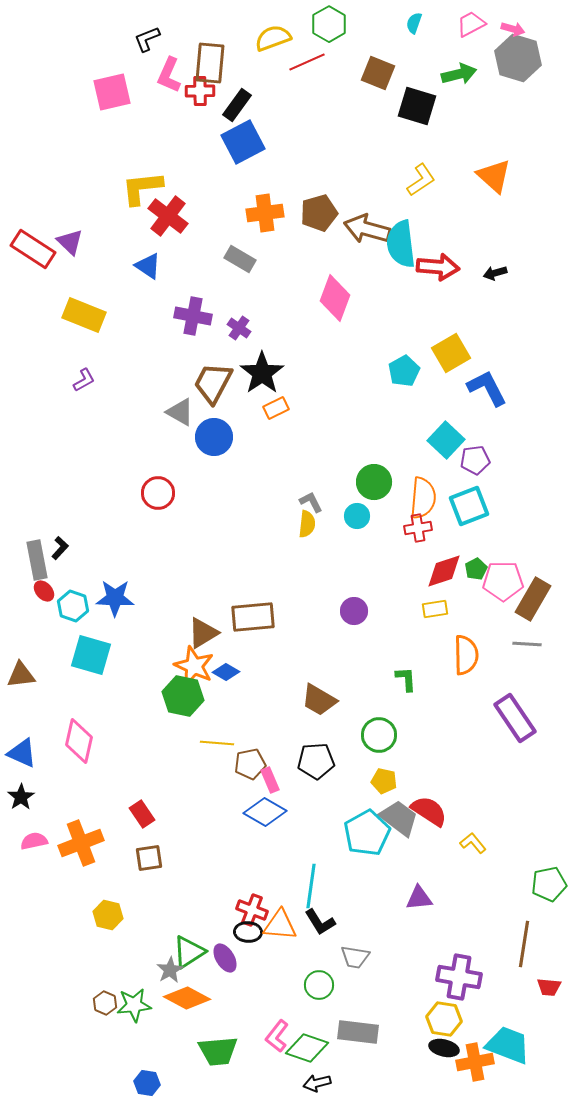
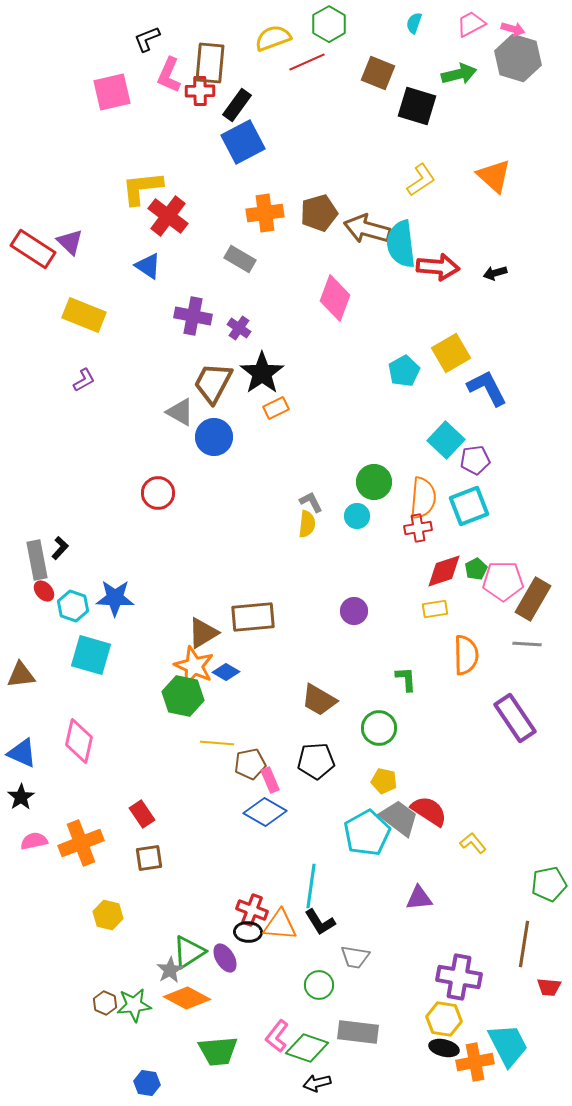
green circle at (379, 735): moved 7 px up
cyan trapezoid at (508, 1045): rotated 42 degrees clockwise
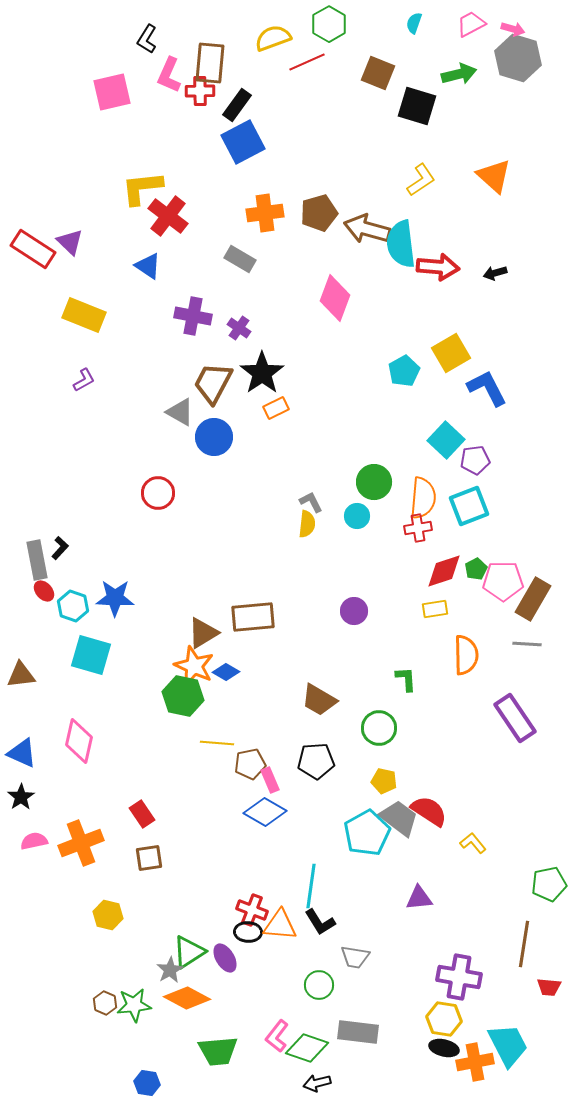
black L-shape at (147, 39): rotated 36 degrees counterclockwise
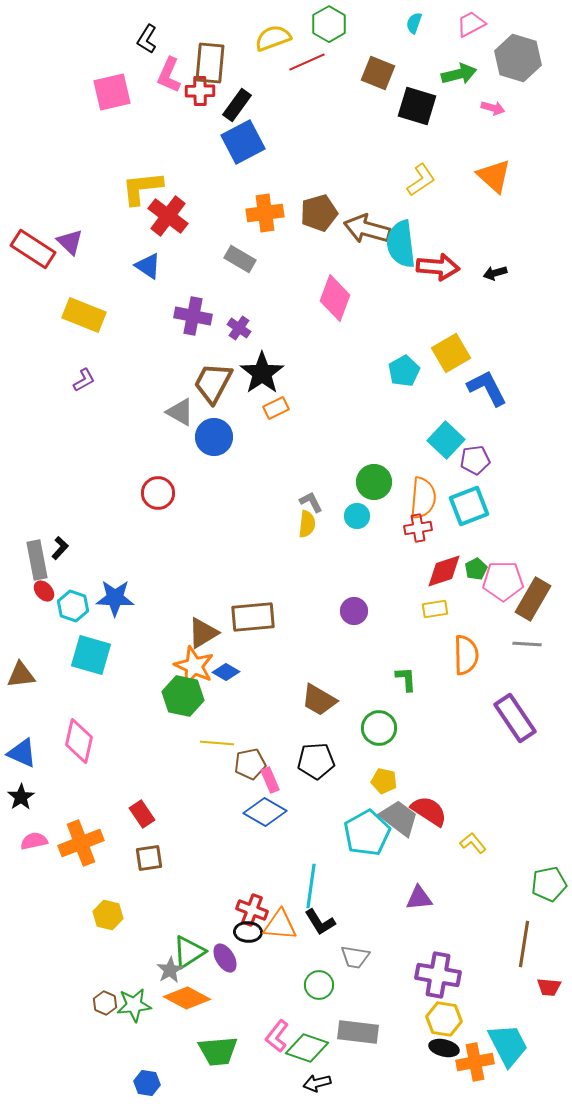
pink arrow at (513, 29): moved 20 px left, 79 px down
purple cross at (459, 977): moved 21 px left, 2 px up
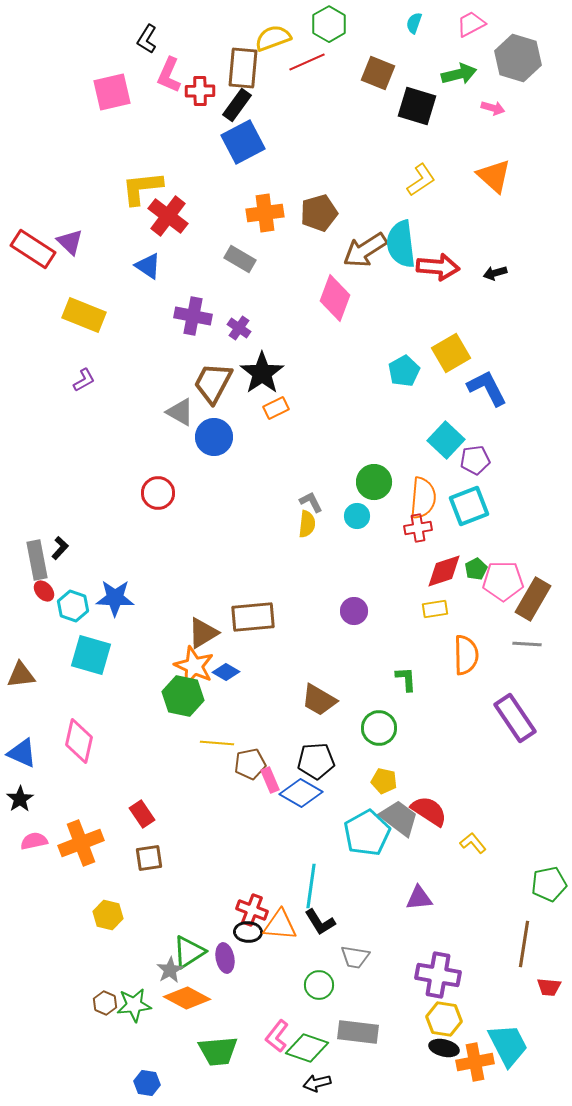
brown rectangle at (210, 63): moved 33 px right, 5 px down
brown arrow at (367, 229): moved 2 px left, 21 px down; rotated 48 degrees counterclockwise
black star at (21, 797): moved 1 px left, 2 px down
blue diamond at (265, 812): moved 36 px right, 19 px up
purple ellipse at (225, 958): rotated 20 degrees clockwise
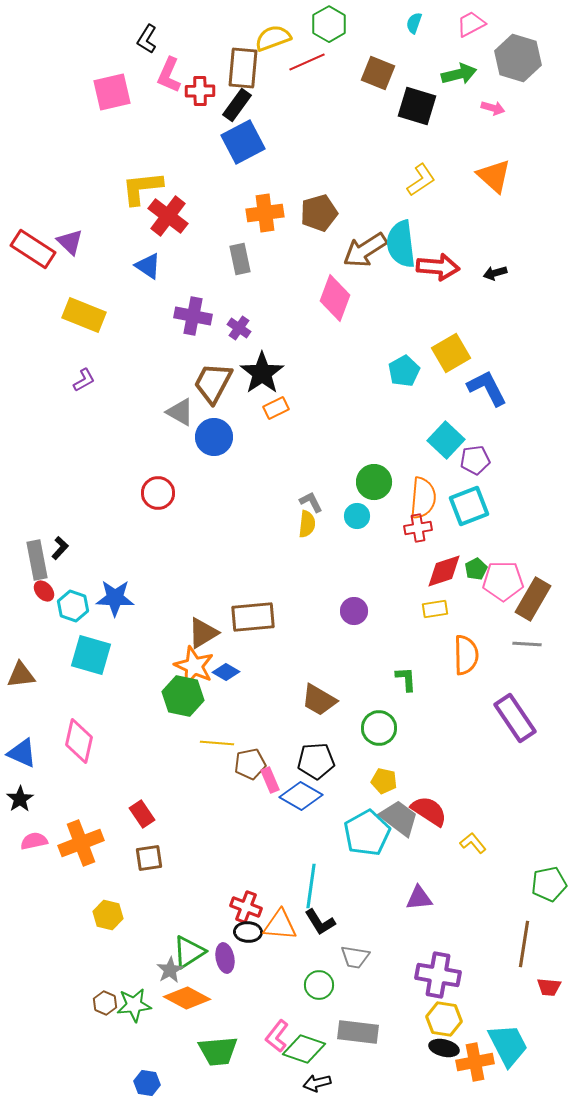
gray rectangle at (240, 259): rotated 48 degrees clockwise
blue diamond at (301, 793): moved 3 px down
red cross at (252, 910): moved 6 px left, 3 px up
green diamond at (307, 1048): moved 3 px left, 1 px down
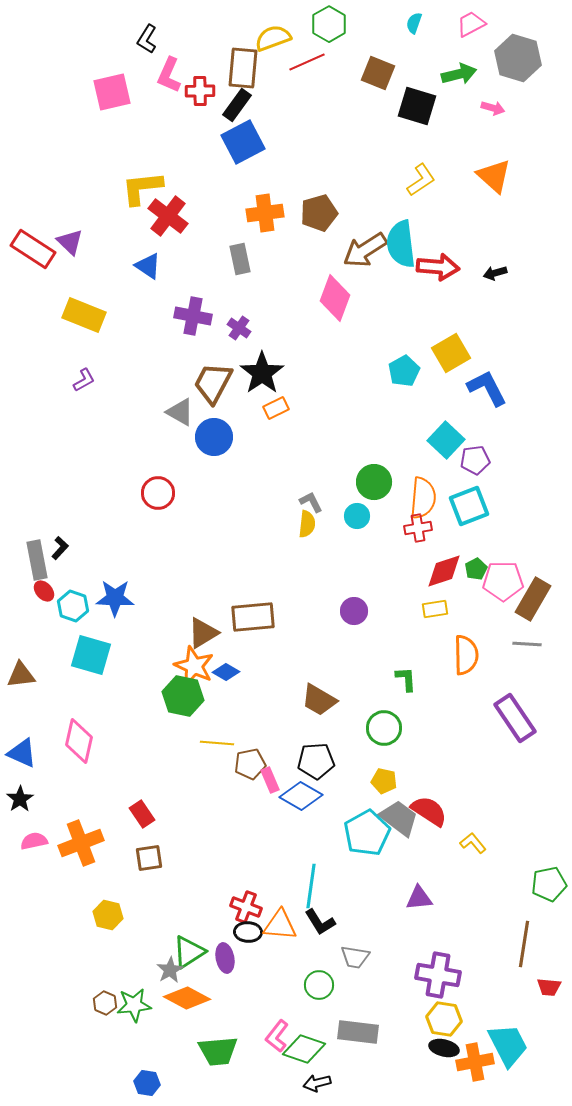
green circle at (379, 728): moved 5 px right
